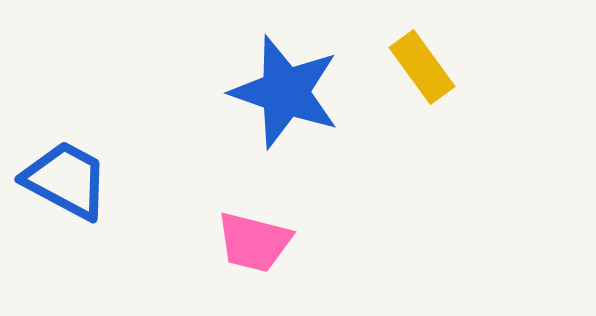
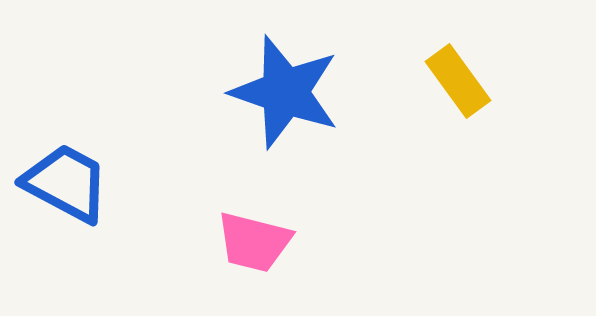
yellow rectangle: moved 36 px right, 14 px down
blue trapezoid: moved 3 px down
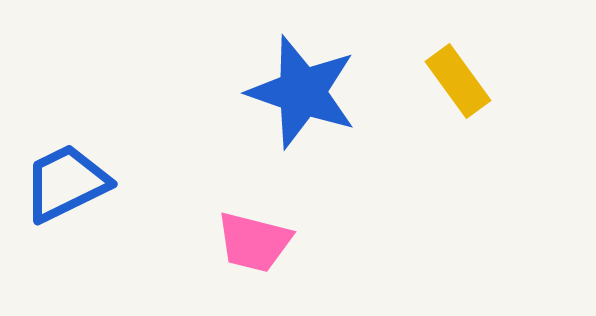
blue star: moved 17 px right
blue trapezoid: rotated 54 degrees counterclockwise
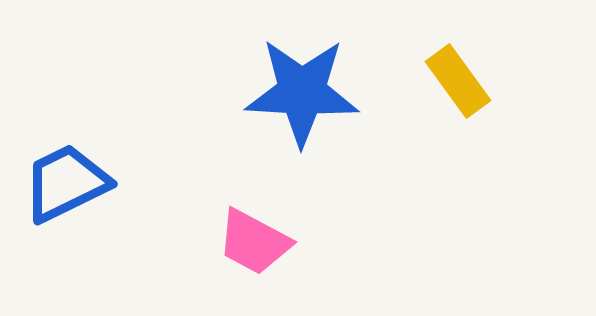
blue star: rotated 16 degrees counterclockwise
pink trapezoid: rotated 14 degrees clockwise
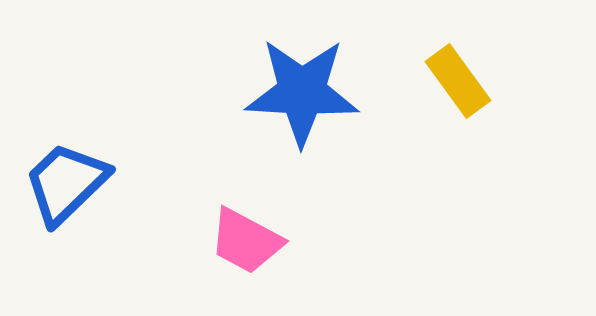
blue trapezoid: rotated 18 degrees counterclockwise
pink trapezoid: moved 8 px left, 1 px up
